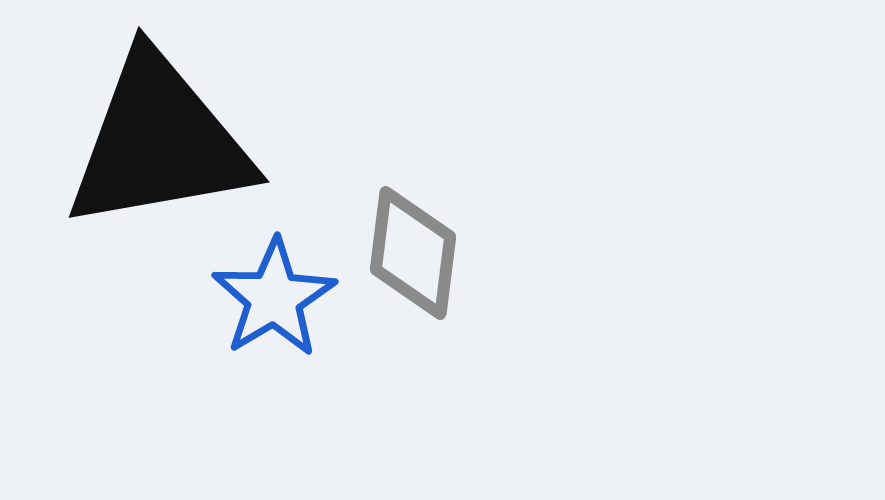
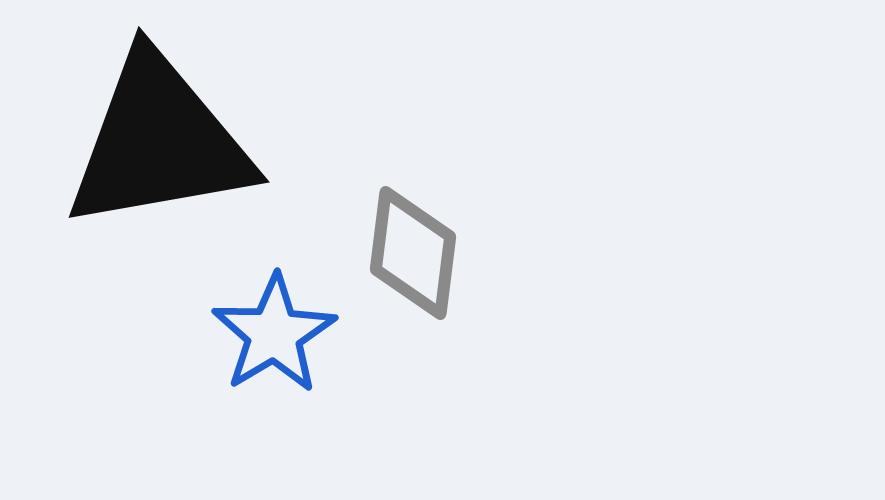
blue star: moved 36 px down
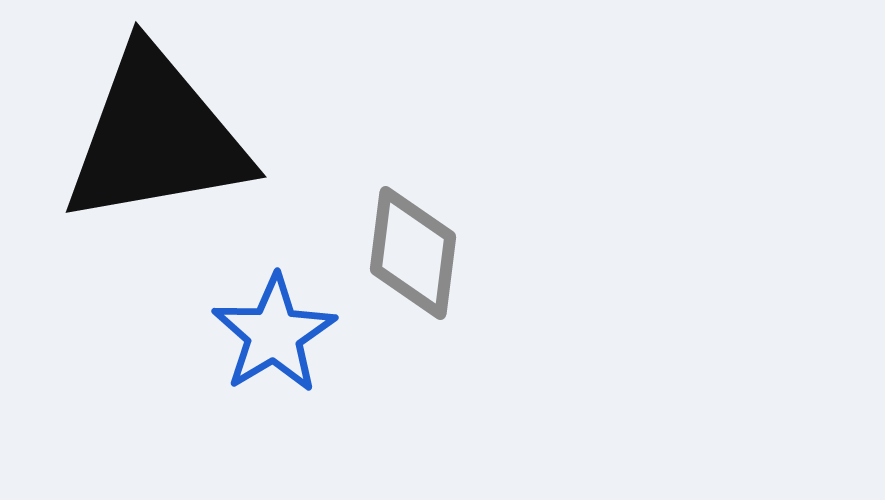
black triangle: moved 3 px left, 5 px up
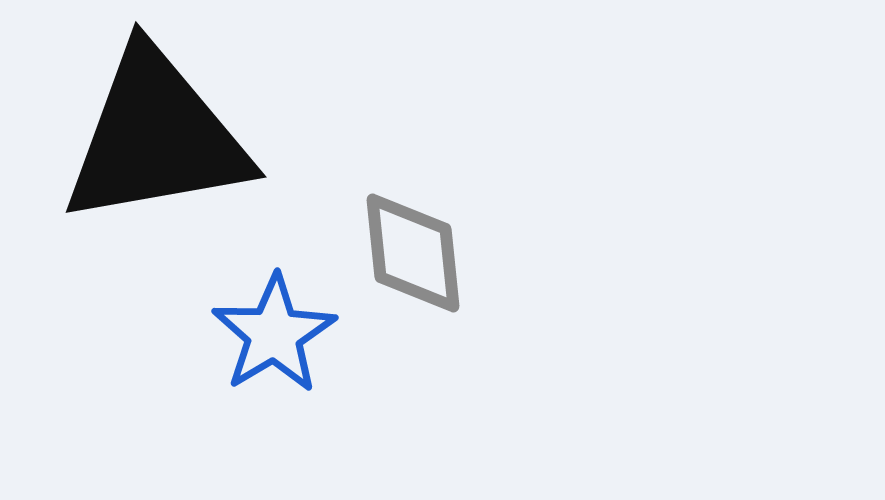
gray diamond: rotated 13 degrees counterclockwise
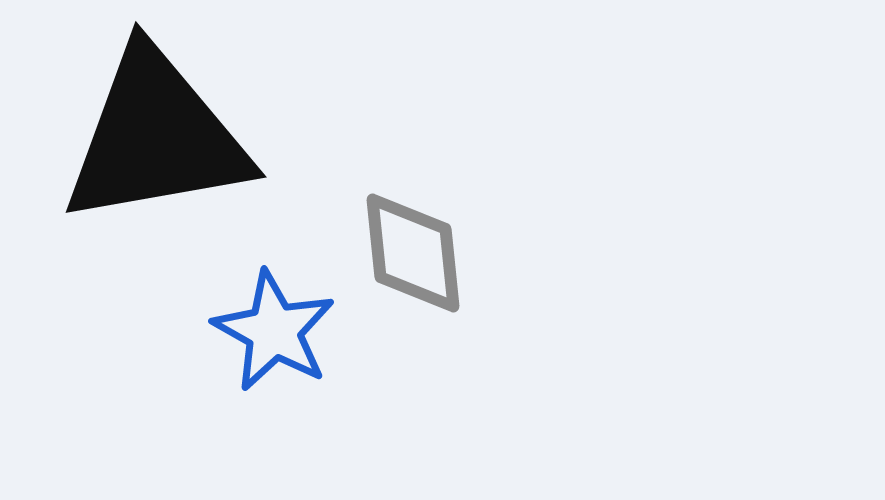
blue star: moved 3 px up; rotated 12 degrees counterclockwise
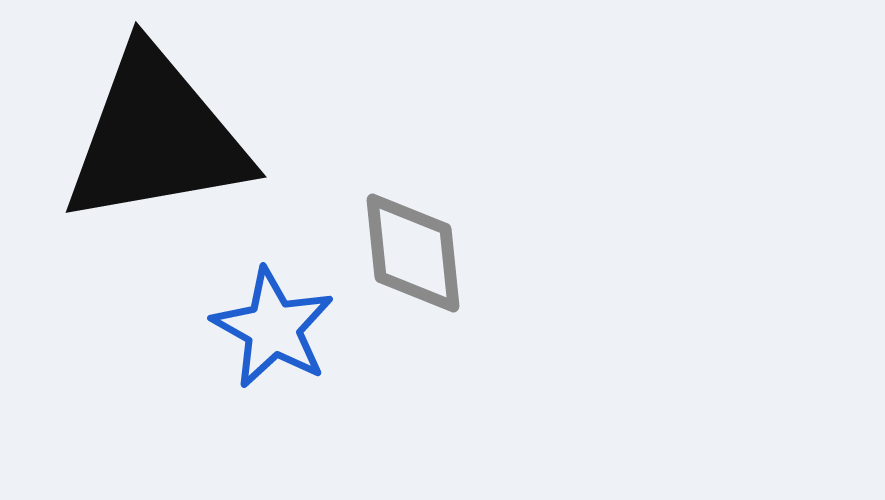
blue star: moved 1 px left, 3 px up
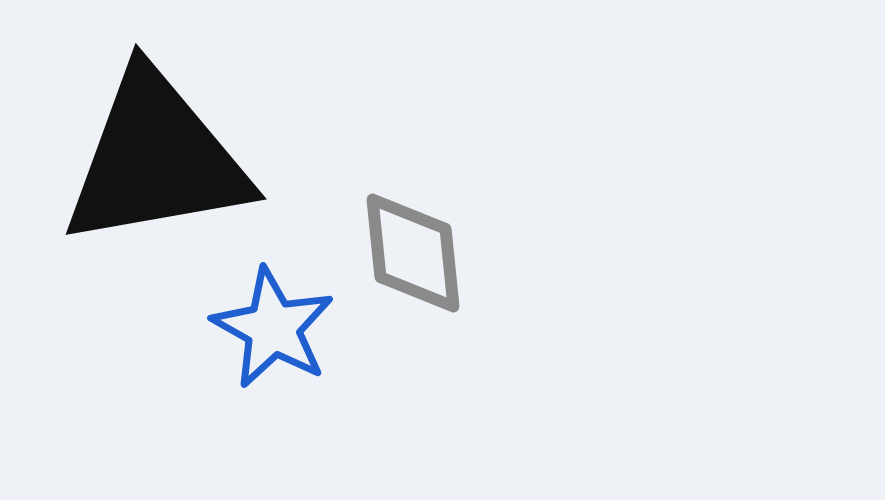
black triangle: moved 22 px down
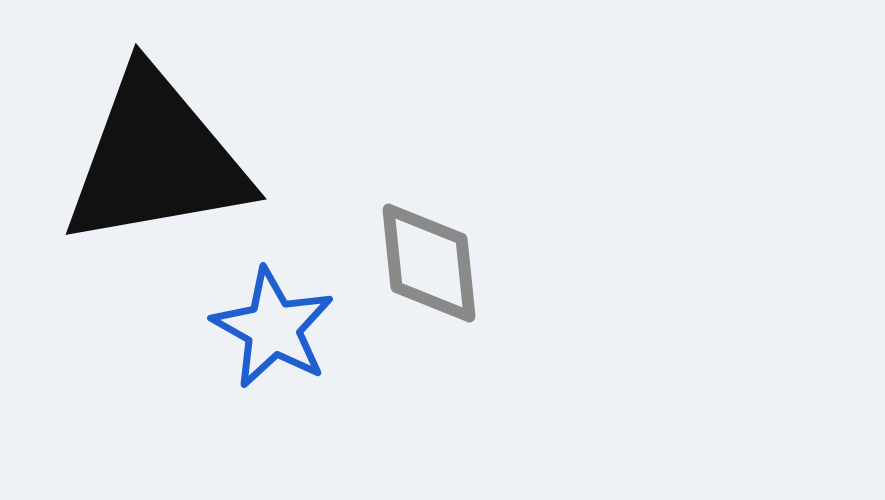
gray diamond: moved 16 px right, 10 px down
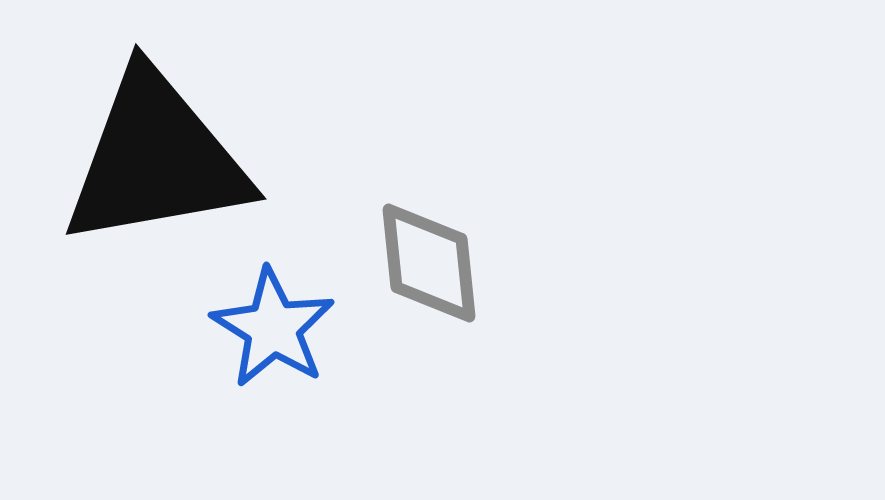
blue star: rotated 3 degrees clockwise
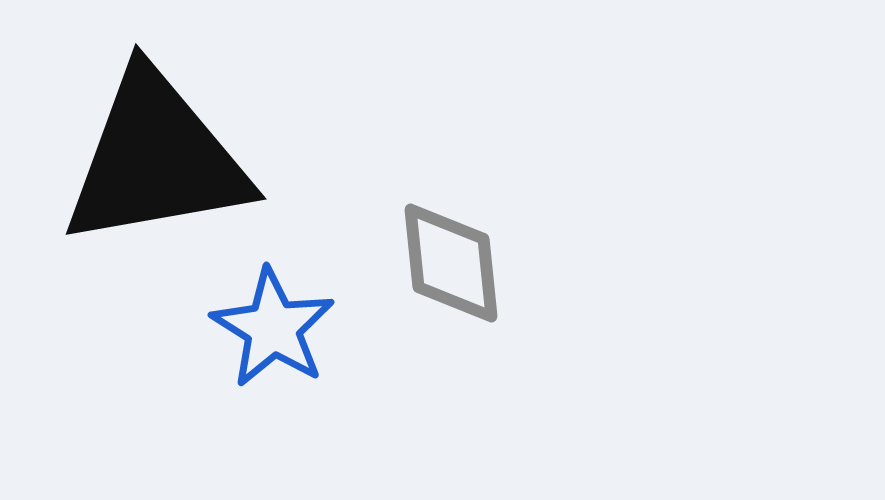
gray diamond: moved 22 px right
